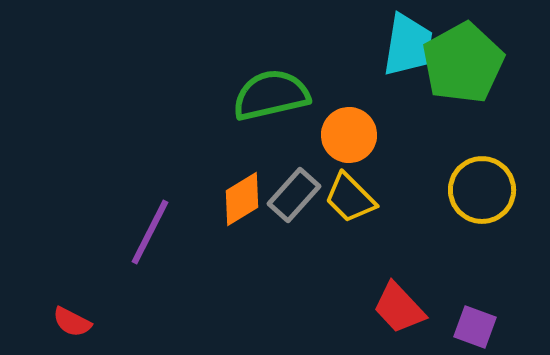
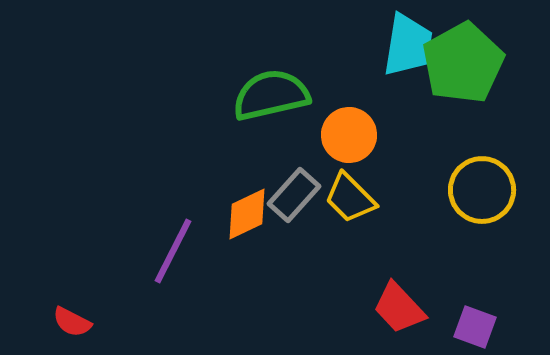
orange diamond: moved 5 px right, 15 px down; rotated 6 degrees clockwise
purple line: moved 23 px right, 19 px down
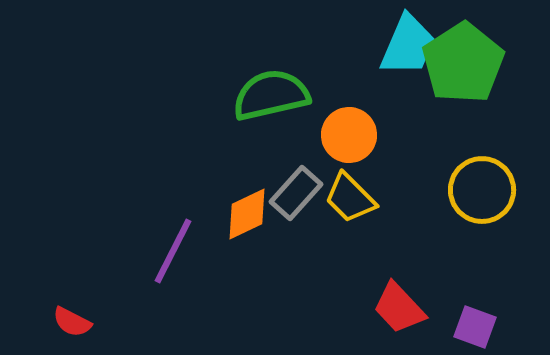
cyan trapezoid: rotated 14 degrees clockwise
green pentagon: rotated 4 degrees counterclockwise
gray rectangle: moved 2 px right, 2 px up
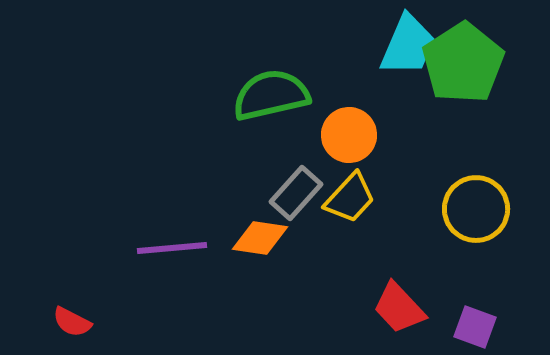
yellow circle: moved 6 px left, 19 px down
yellow trapezoid: rotated 92 degrees counterclockwise
orange diamond: moved 13 px right, 24 px down; rotated 34 degrees clockwise
purple line: moved 1 px left, 3 px up; rotated 58 degrees clockwise
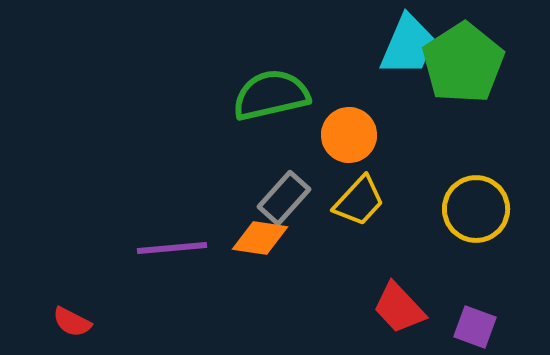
gray rectangle: moved 12 px left, 5 px down
yellow trapezoid: moved 9 px right, 3 px down
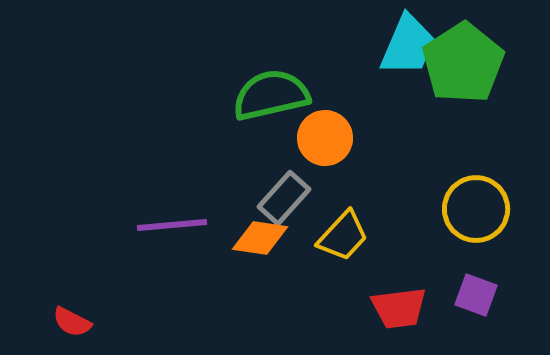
orange circle: moved 24 px left, 3 px down
yellow trapezoid: moved 16 px left, 35 px down
purple line: moved 23 px up
red trapezoid: rotated 54 degrees counterclockwise
purple square: moved 1 px right, 32 px up
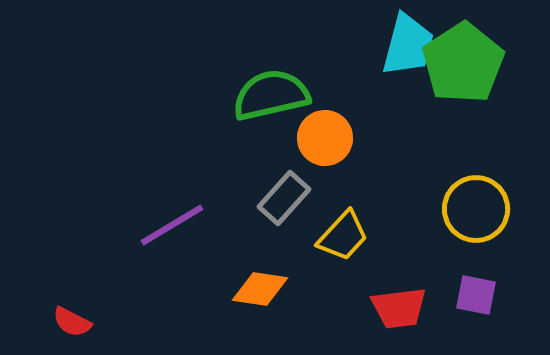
cyan trapezoid: rotated 8 degrees counterclockwise
purple line: rotated 26 degrees counterclockwise
orange diamond: moved 51 px down
purple square: rotated 9 degrees counterclockwise
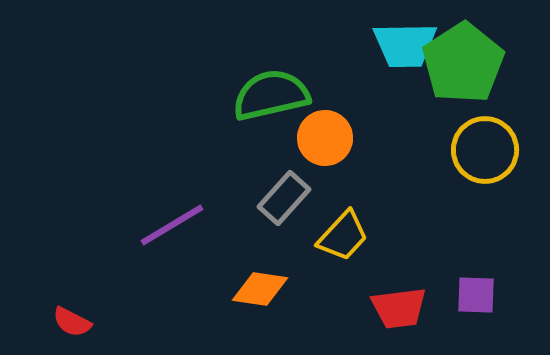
cyan trapezoid: moved 3 px left; rotated 74 degrees clockwise
yellow circle: moved 9 px right, 59 px up
purple square: rotated 9 degrees counterclockwise
